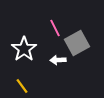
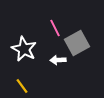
white star: rotated 10 degrees counterclockwise
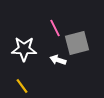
gray square: rotated 15 degrees clockwise
white star: rotated 25 degrees counterclockwise
white arrow: rotated 21 degrees clockwise
